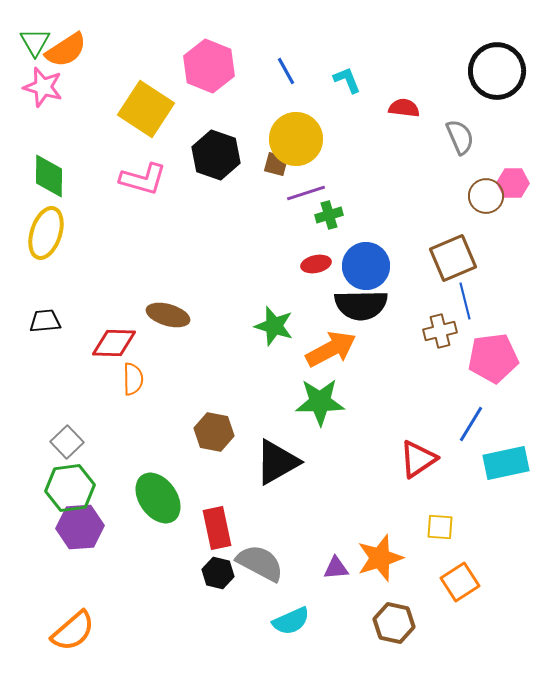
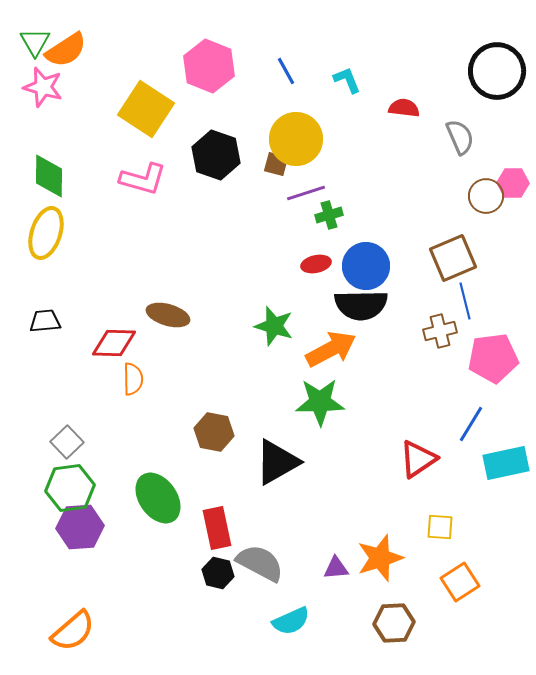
brown hexagon at (394, 623): rotated 15 degrees counterclockwise
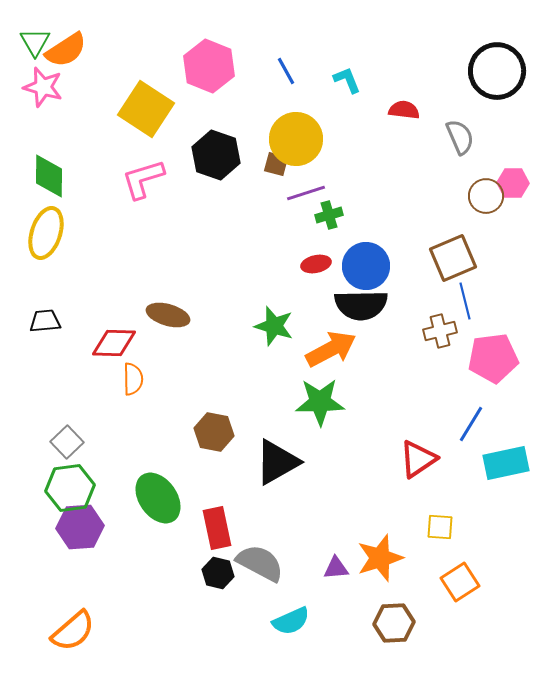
red semicircle at (404, 108): moved 2 px down
pink L-shape at (143, 179): rotated 147 degrees clockwise
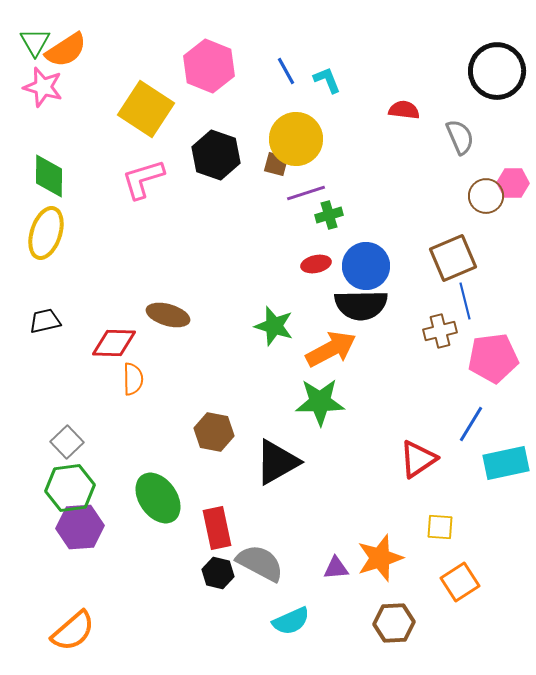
cyan L-shape at (347, 80): moved 20 px left
black trapezoid at (45, 321): rotated 8 degrees counterclockwise
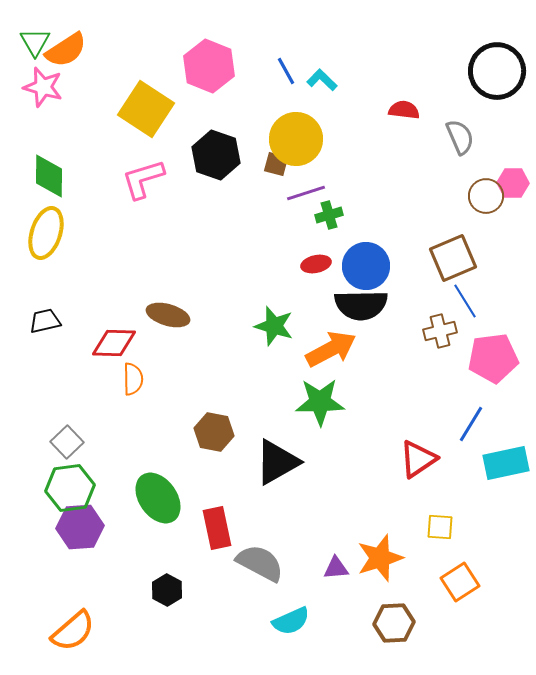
cyan L-shape at (327, 80): moved 5 px left; rotated 24 degrees counterclockwise
blue line at (465, 301): rotated 18 degrees counterclockwise
black hexagon at (218, 573): moved 51 px left, 17 px down; rotated 16 degrees clockwise
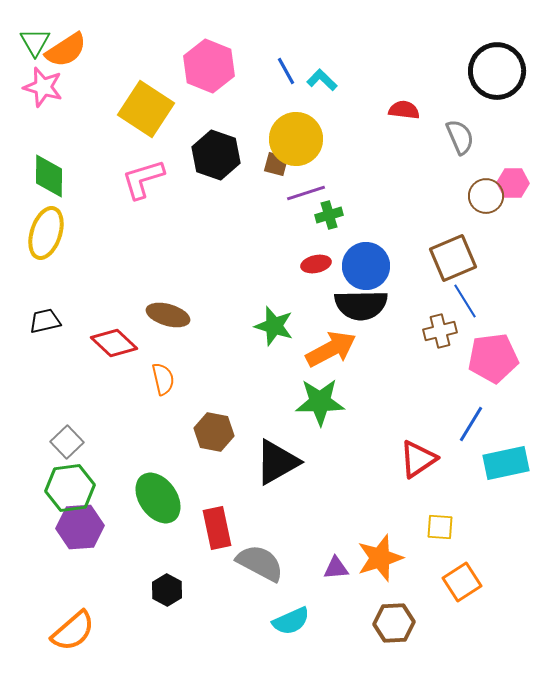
red diamond at (114, 343): rotated 42 degrees clockwise
orange semicircle at (133, 379): moved 30 px right; rotated 12 degrees counterclockwise
orange square at (460, 582): moved 2 px right
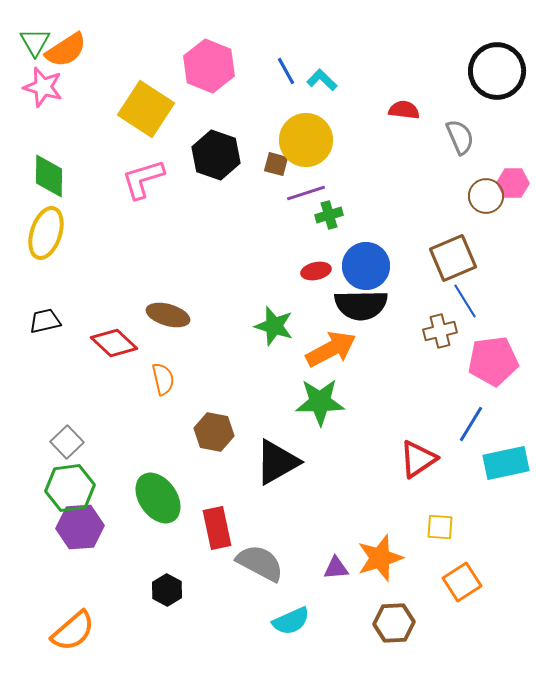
yellow circle at (296, 139): moved 10 px right, 1 px down
red ellipse at (316, 264): moved 7 px down
pink pentagon at (493, 358): moved 3 px down
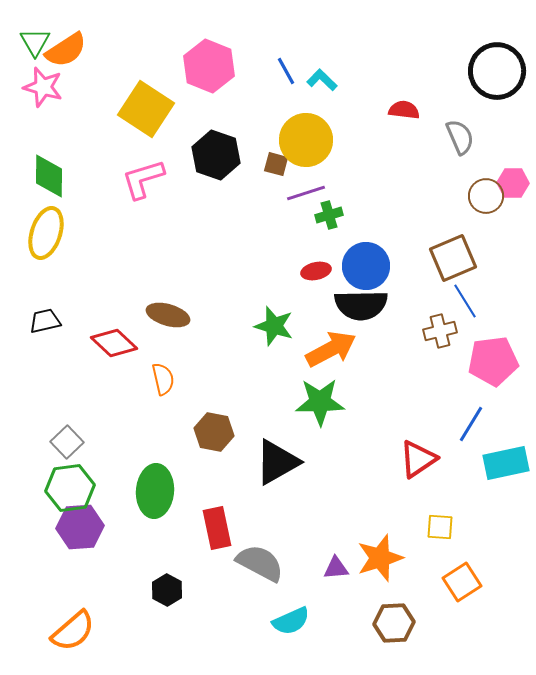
green ellipse at (158, 498): moved 3 px left, 7 px up; rotated 39 degrees clockwise
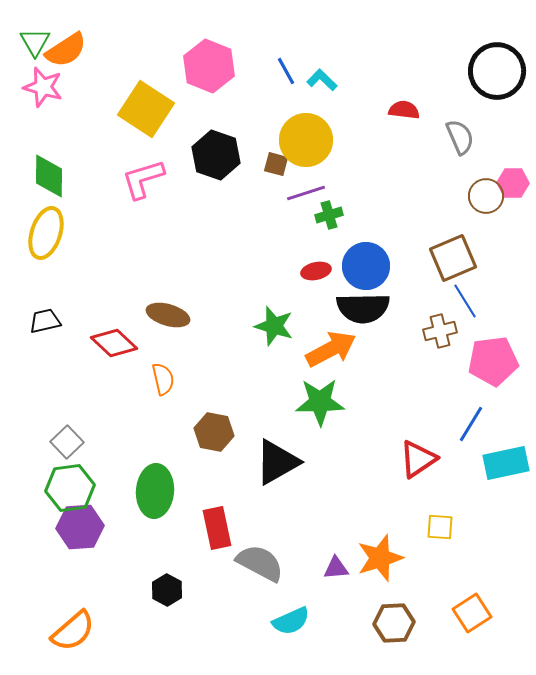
black semicircle at (361, 305): moved 2 px right, 3 px down
orange square at (462, 582): moved 10 px right, 31 px down
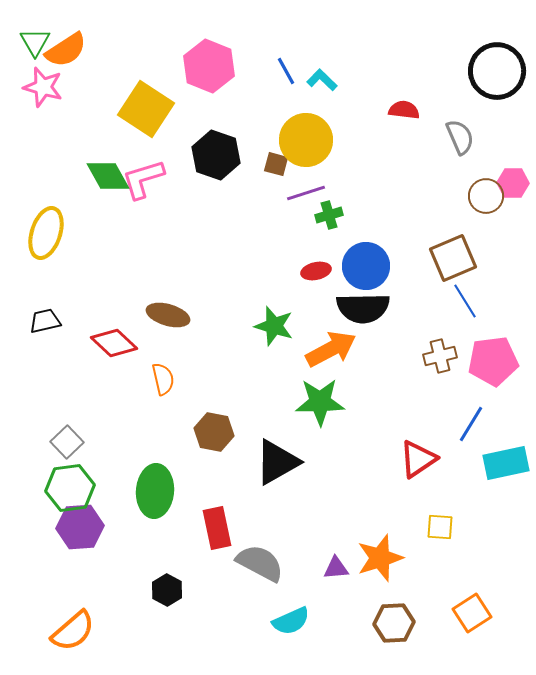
green diamond at (49, 176): moved 59 px right; rotated 30 degrees counterclockwise
brown cross at (440, 331): moved 25 px down
